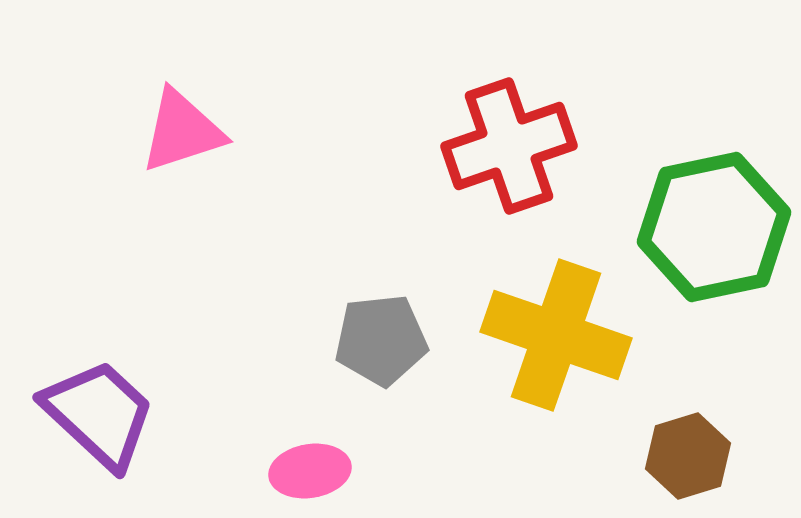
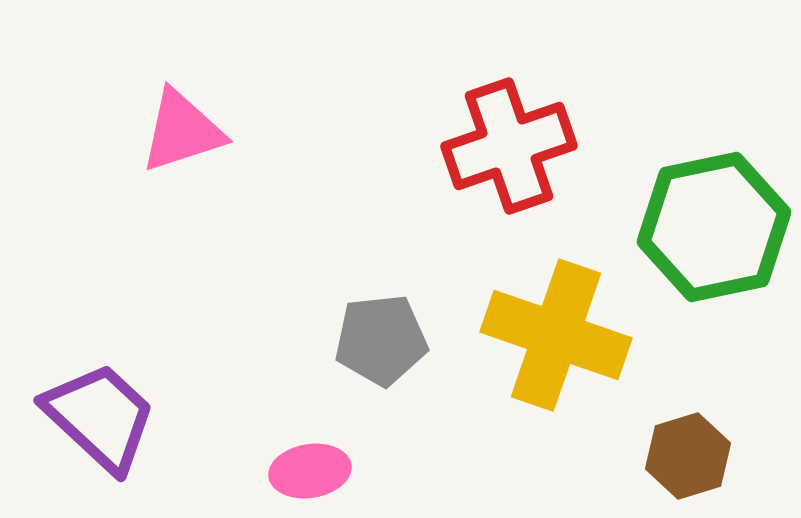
purple trapezoid: moved 1 px right, 3 px down
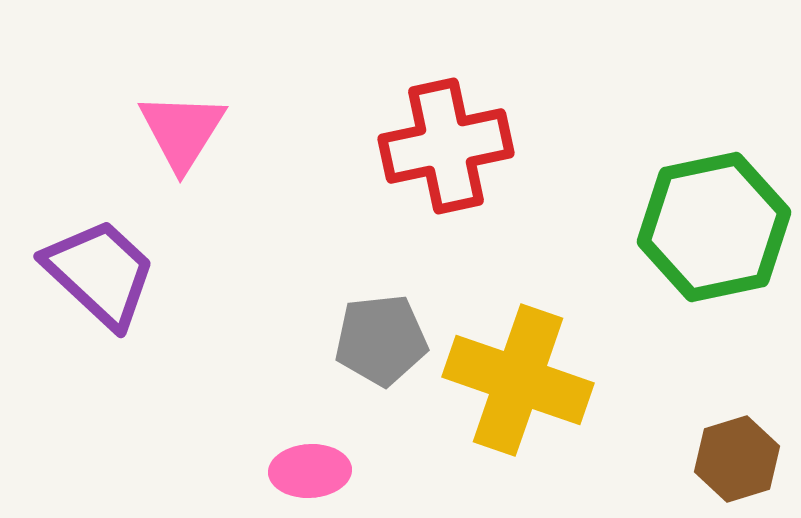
pink triangle: rotated 40 degrees counterclockwise
red cross: moved 63 px left; rotated 7 degrees clockwise
yellow cross: moved 38 px left, 45 px down
purple trapezoid: moved 144 px up
brown hexagon: moved 49 px right, 3 px down
pink ellipse: rotated 6 degrees clockwise
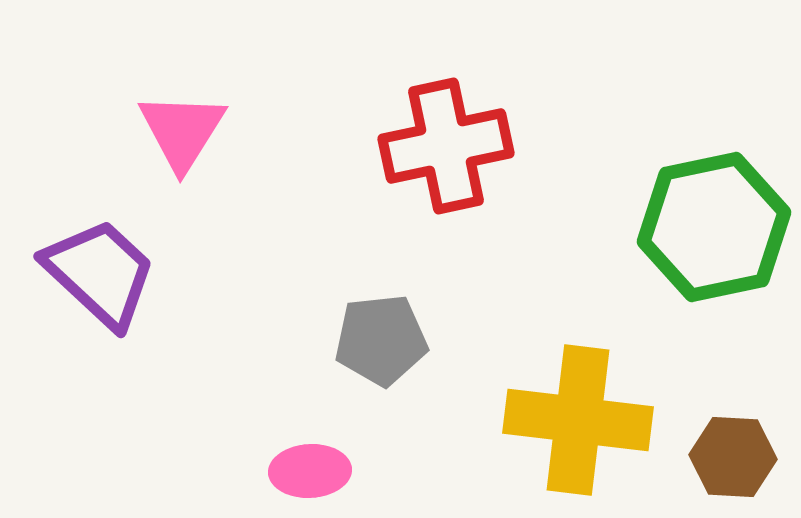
yellow cross: moved 60 px right, 40 px down; rotated 12 degrees counterclockwise
brown hexagon: moved 4 px left, 2 px up; rotated 20 degrees clockwise
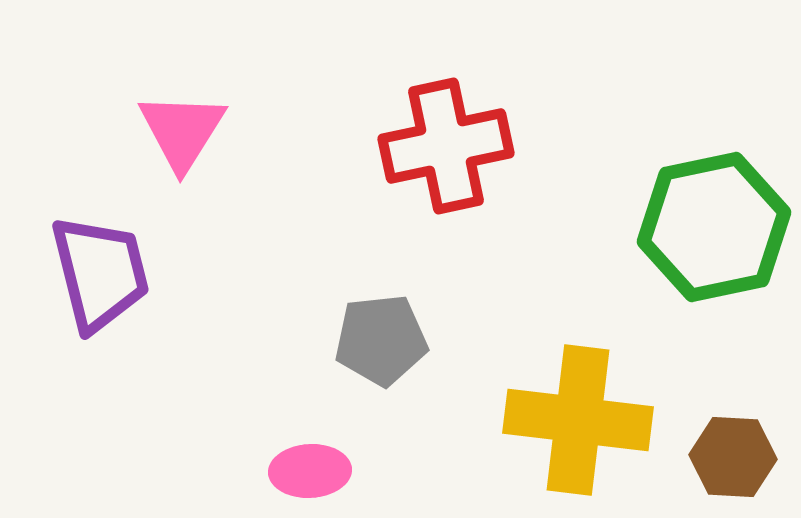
purple trapezoid: rotated 33 degrees clockwise
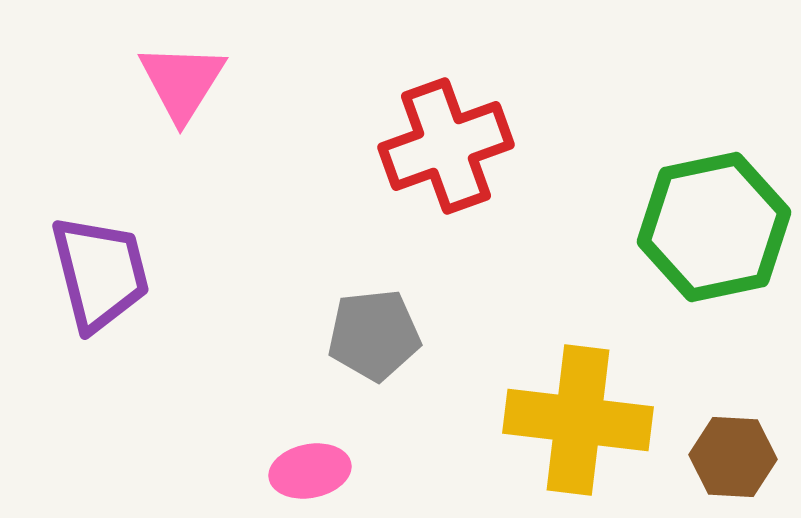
pink triangle: moved 49 px up
red cross: rotated 8 degrees counterclockwise
gray pentagon: moved 7 px left, 5 px up
pink ellipse: rotated 8 degrees counterclockwise
